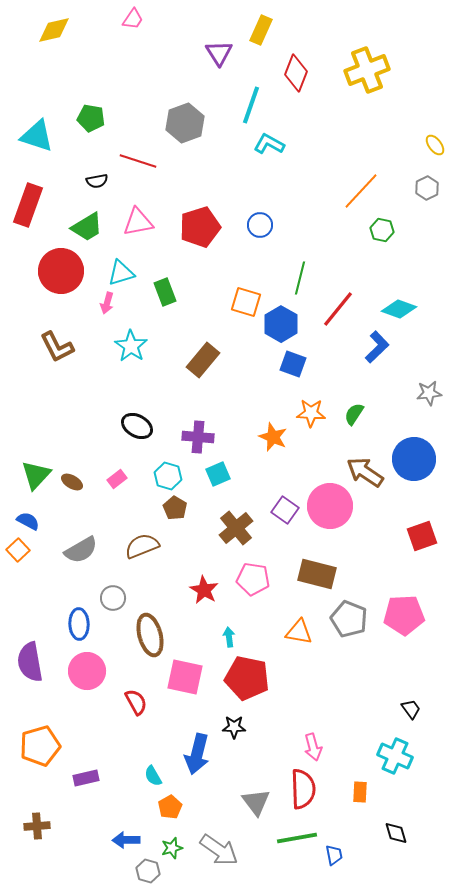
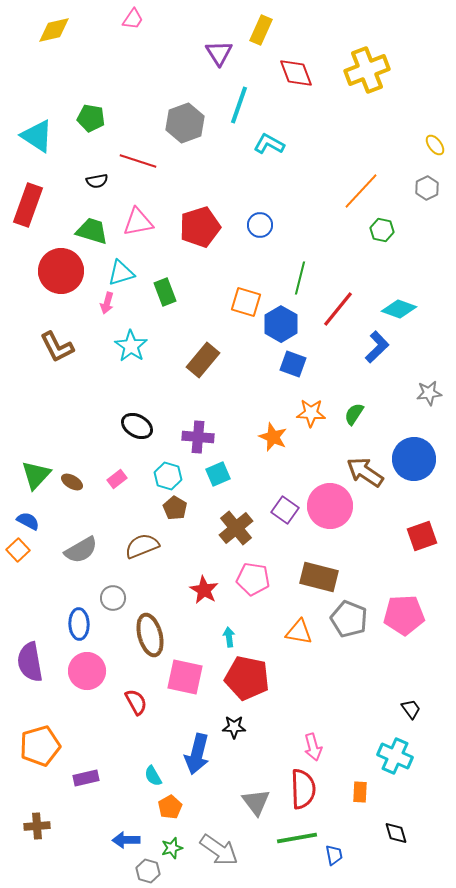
red diamond at (296, 73): rotated 42 degrees counterclockwise
cyan line at (251, 105): moved 12 px left
cyan triangle at (37, 136): rotated 15 degrees clockwise
green trapezoid at (87, 227): moved 5 px right, 4 px down; rotated 132 degrees counterclockwise
brown rectangle at (317, 574): moved 2 px right, 3 px down
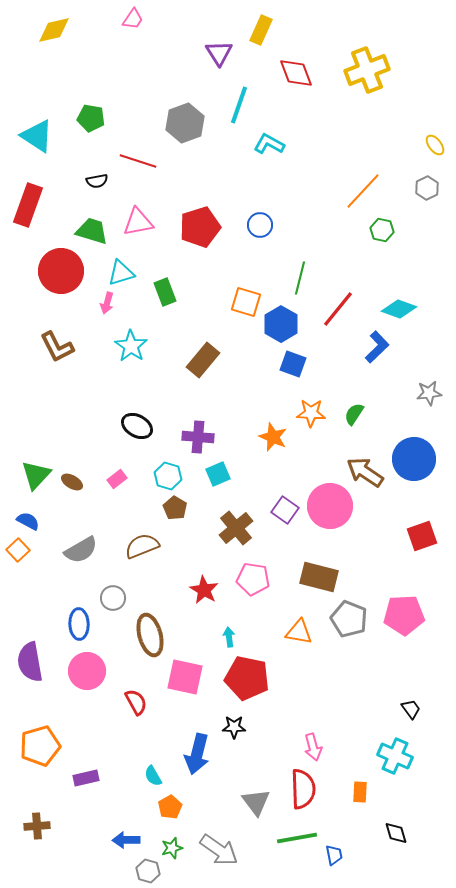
orange line at (361, 191): moved 2 px right
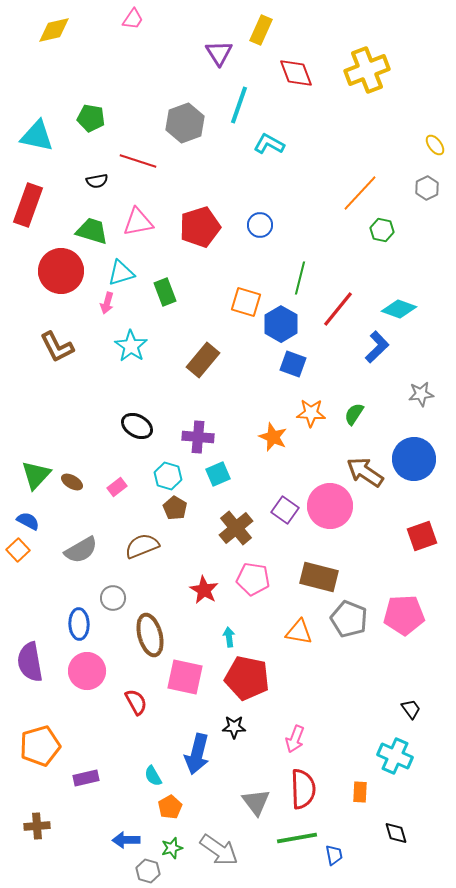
cyan triangle at (37, 136): rotated 21 degrees counterclockwise
orange line at (363, 191): moved 3 px left, 2 px down
gray star at (429, 393): moved 8 px left, 1 px down
pink rectangle at (117, 479): moved 8 px down
pink arrow at (313, 747): moved 18 px left, 8 px up; rotated 36 degrees clockwise
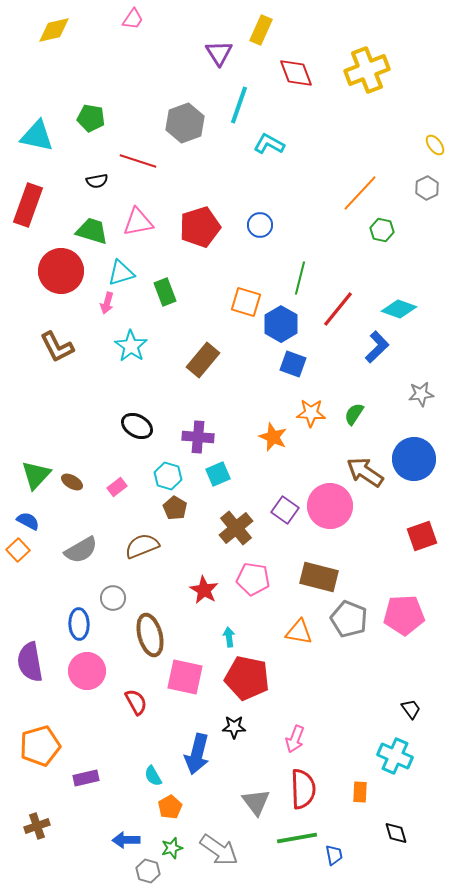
brown cross at (37, 826): rotated 15 degrees counterclockwise
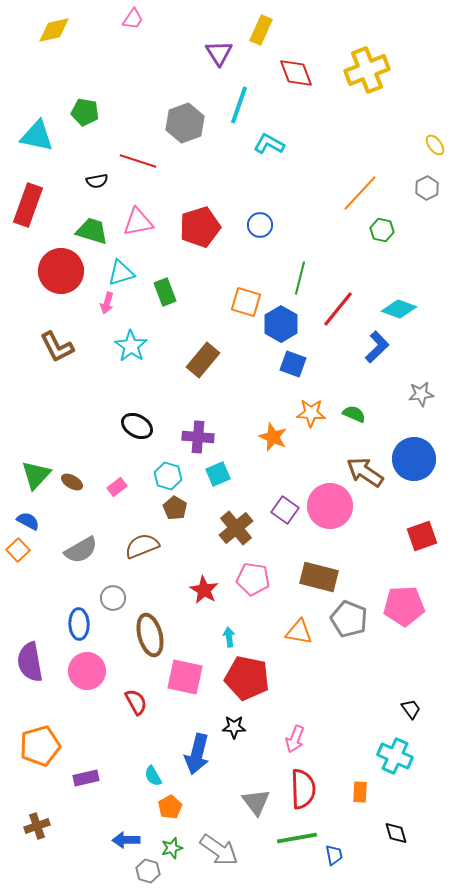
green pentagon at (91, 118): moved 6 px left, 6 px up
green semicircle at (354, 414): rotated 80 degrees clockwise
pink pentagon at (404, 615): moved 9 px up
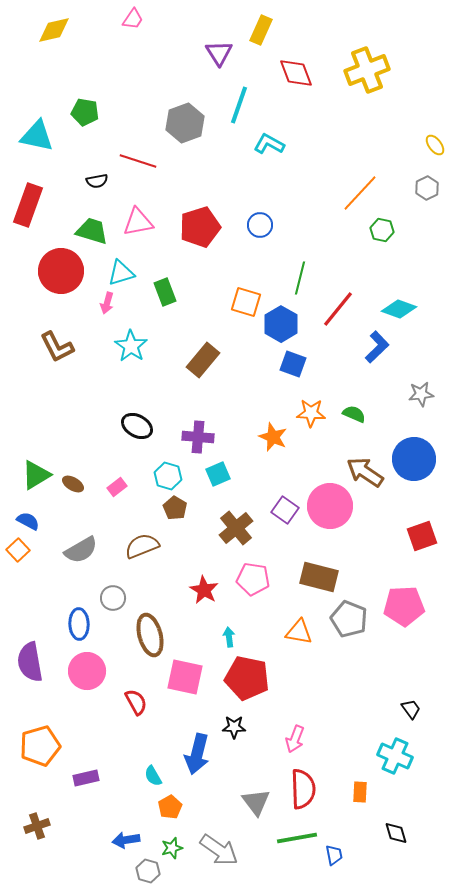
green triangle at (36, 475): rotated 16 degrees clockwise
brown ellipse at (72, 482): moved 1 px right, 2 px down
blue arrow at (126, 840): rotated 8 degrees counterclockwise
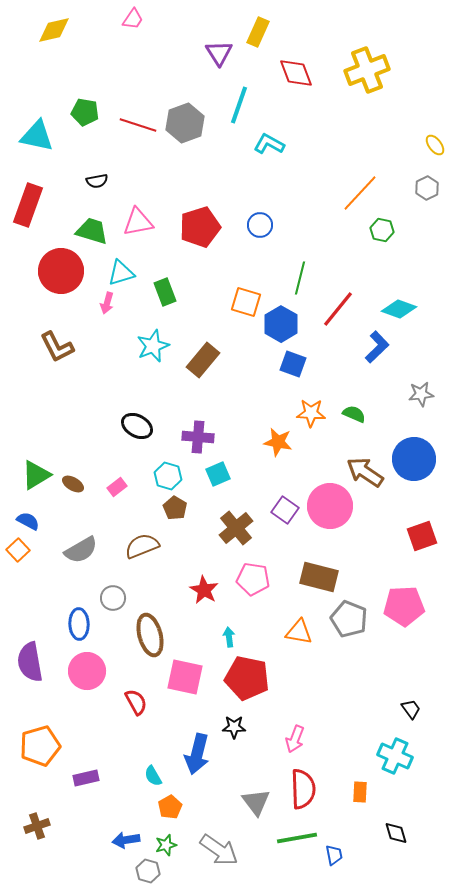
yellow rectangle at (261, 30): moved 3 px left, 2 px down
red line at (138, 161): moved 36 px up
cyan star at (131, 346): moved 22 px right; rotated 16 degrees clockwise
orange star at (273, 437): moved 5 px right, 5 px down; rotated 12 degrees counterclockwise
green star at (172, 848): moved 6 px left, 3 px up
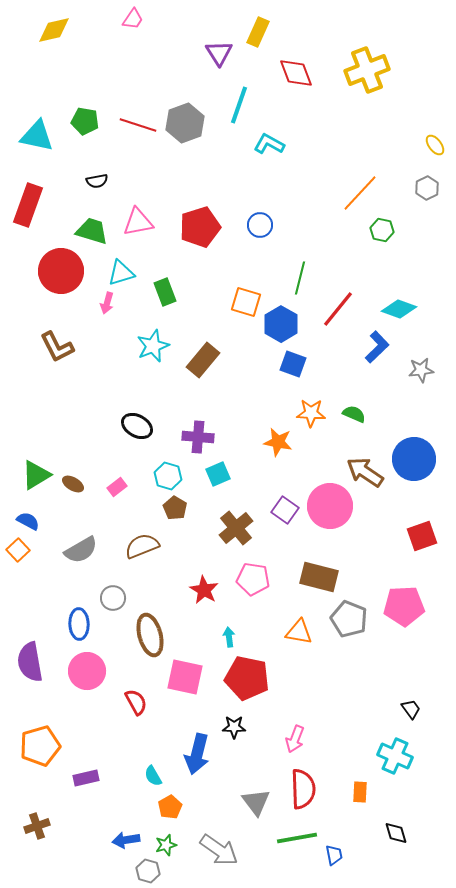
green pentagon at (85, 112): moved 9 px down
gray star at (421, 394): moved 24 px up
